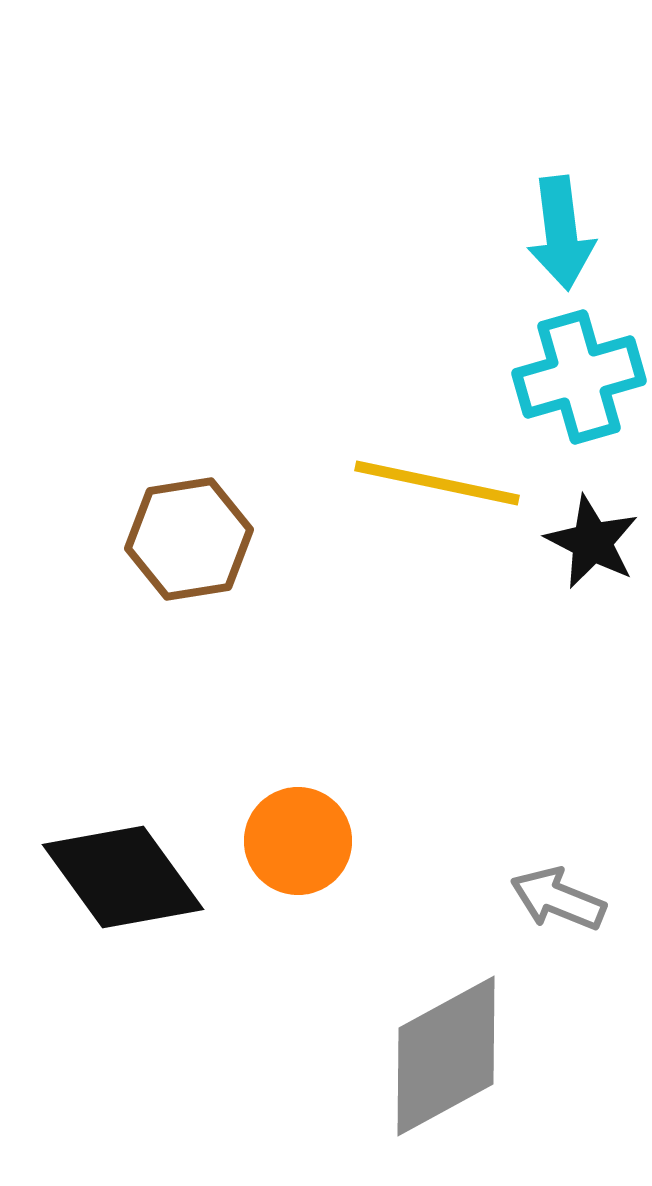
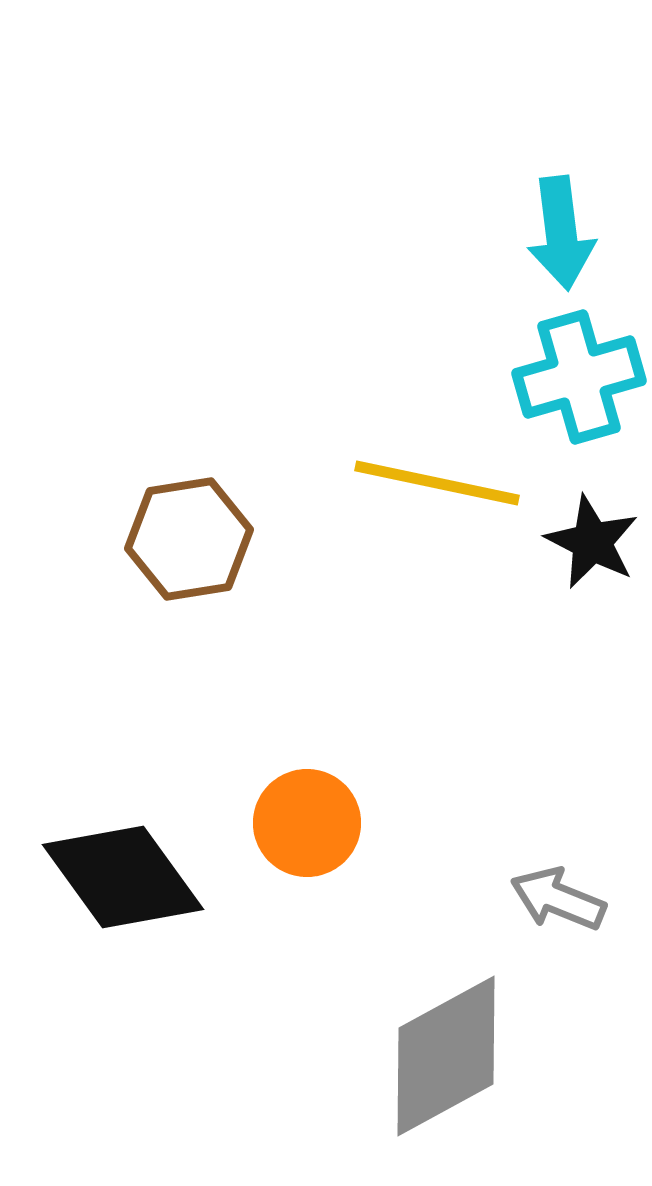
orange circle: moved 9 px right, 18 px up
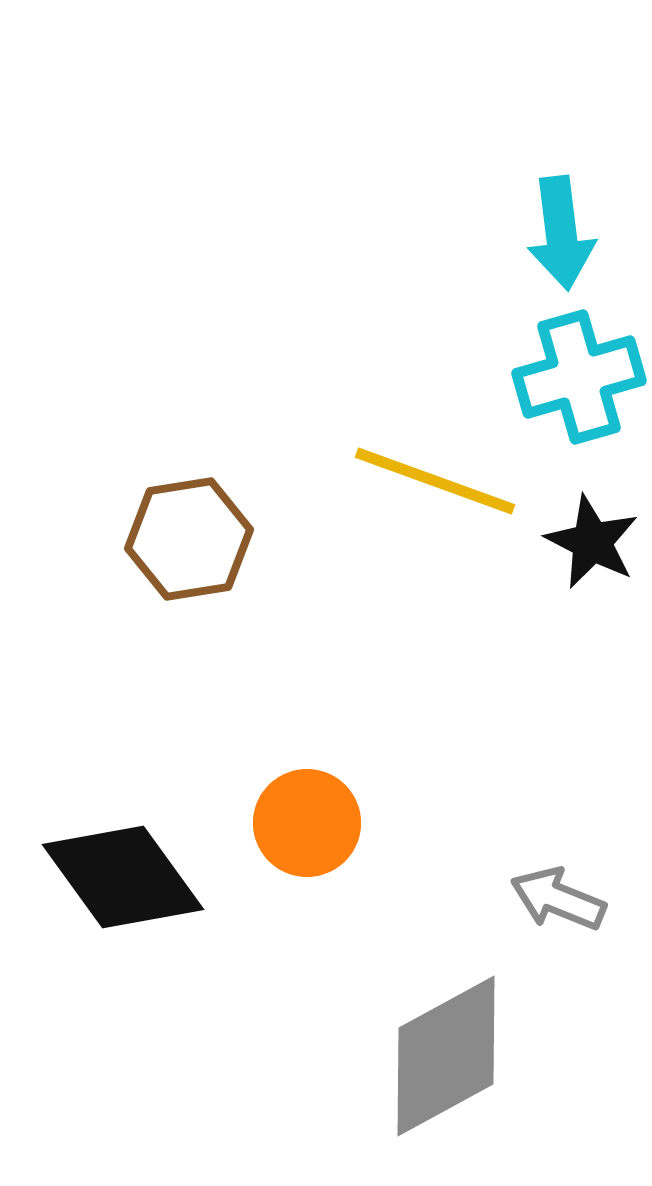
yellow line: moved 2 px left, 2 px up; rotated 8 degrees clockwise
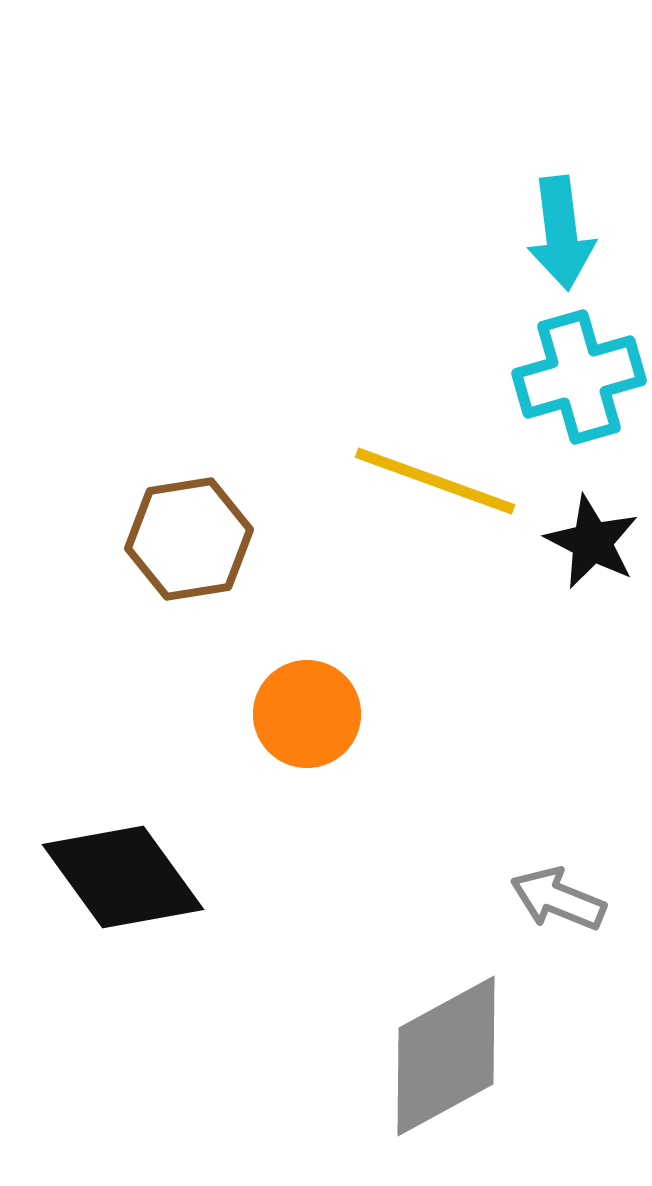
orange circle: moved 109 px up
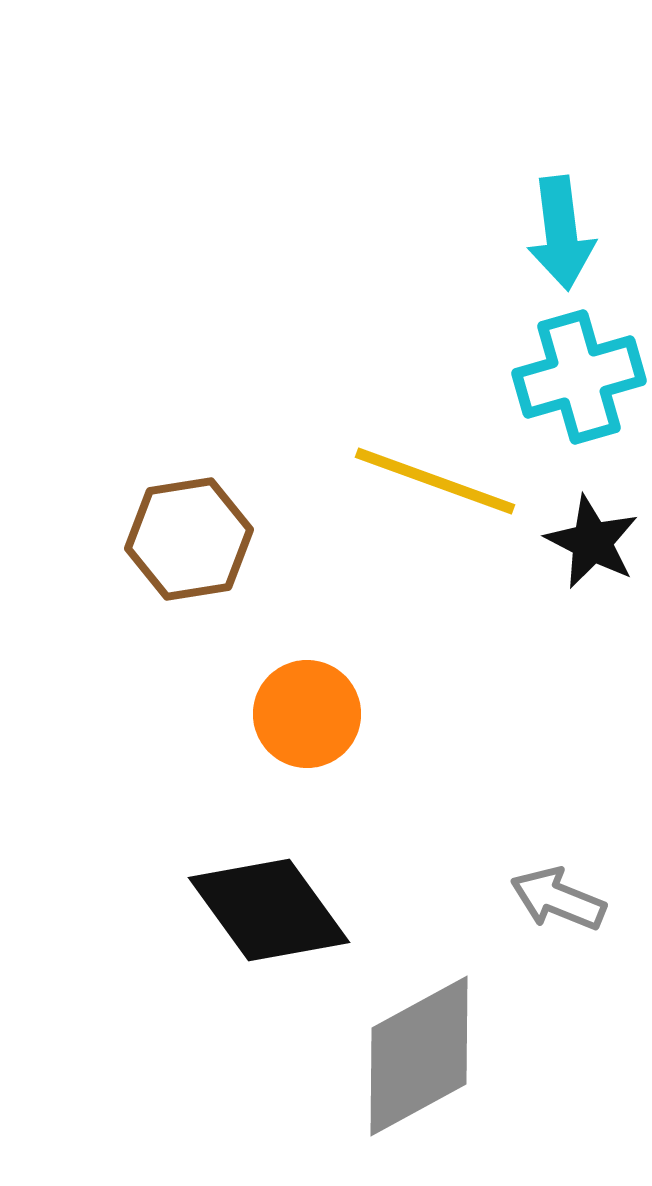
black diamond: moved 146 px right, 33 px down
gray diamond: moved 27 px left
